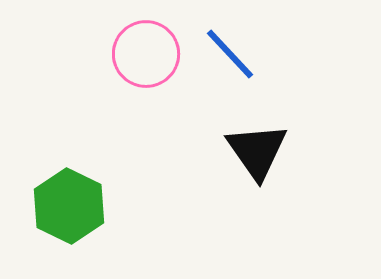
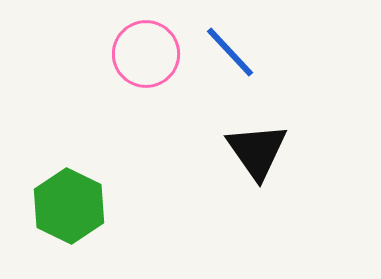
blue line: moved 2 px up
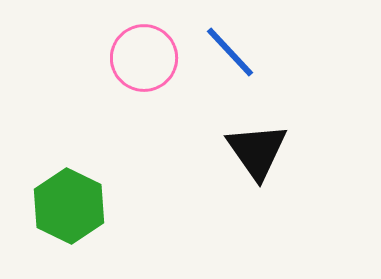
pink circle: moved 2 px left, 4 px down
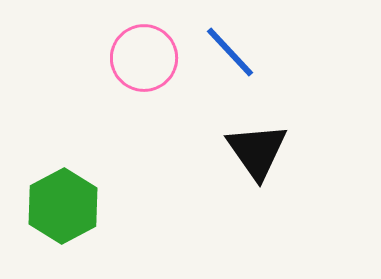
green hexagon: moved 6 px left; rotated 6 degrees clockwise
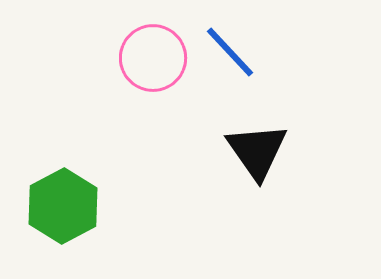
pink circle: moved 9 px right
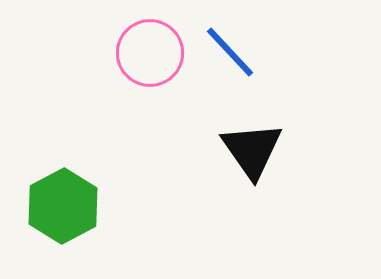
pink circle: moved 3 px left, 5 px up
black triangle: moved 5 px left, 1 px up
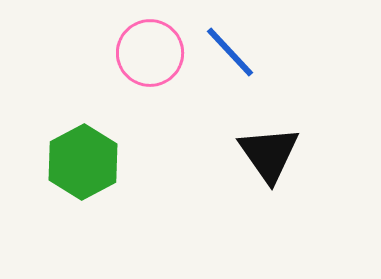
black triangle: moved 17 px right, 4 px down
green hexagon: moved 20 px right, 44 px up
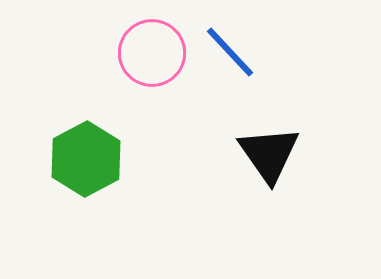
pink circle: moved 2 px right
green hexagon: moved 3 px right, 3 px up
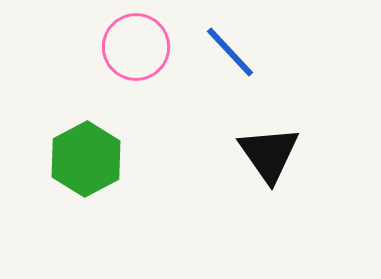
pink circle: moved 16 px left, 6 px up
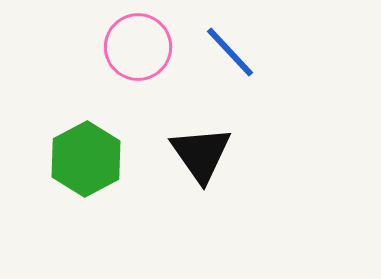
pink circle: moved 2 px right
black triangle: moved 68 px left
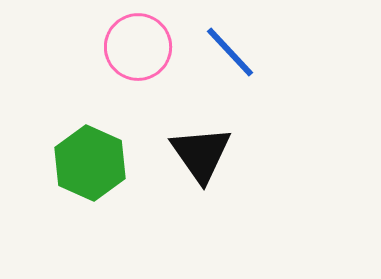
green hexagon: moved 4 px right, 4 px down; rotated 8 degrees counterclockwise
